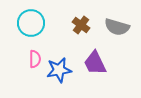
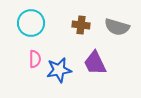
brown cross: rotated 30 degrees counterclockwise
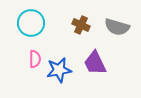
brown cross: rotated 18 degrees clockwise
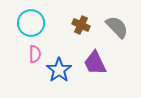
gray semicircle: rotated 150 degrees counterclockwise
pink semicircle: moved 5 px up
blue star: rotated 25 degrees counterclockwise
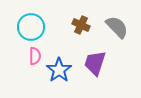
cyan circle: moved 4 px down
pink semicircle: moved 2 px down
purple trapezoid: rotated 44 degrees clockwise
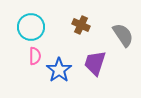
gray semicircle: moved 6 px right, 8 px down; rotated 10 degrees clockwise
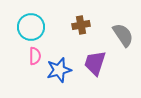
brown cross: rotated 36 degrees counterclockwise
blue star: rotated 20 degrees clockwise
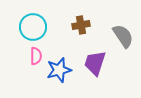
cyan circle: moved 2 px right
gray semicircle: moved 1 px down
pink semicircle: moved 1 px right
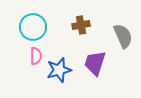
gray semicircle: rotated 10 degrees clockwise
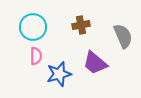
purple trapezoid: rotated 68 degrees counterclockwise
blue star: moved 4 px down
